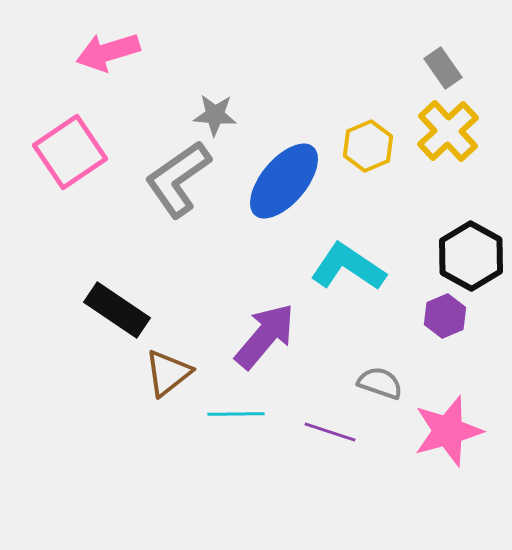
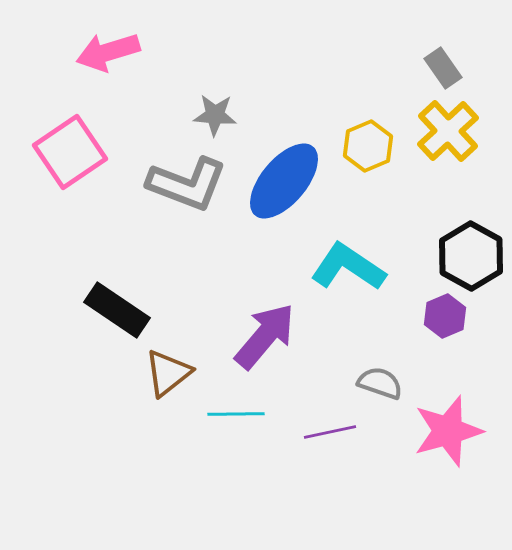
gray L-shape: moved 9 px right, 5 px down; rotated 124 degrees counterclockwise
purple line: rotated 30 degrees counterclockwise
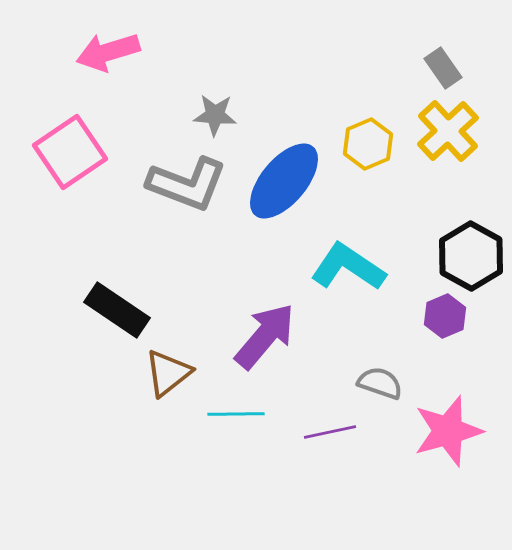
yellow hexagon: moved 2 px up
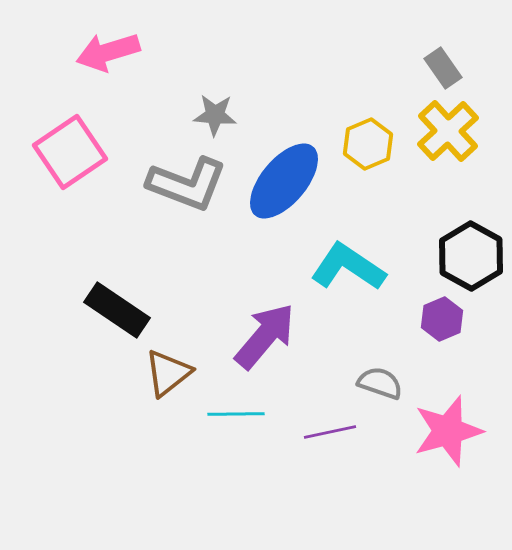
purple hexagon: moved 3 px left, 3 px down
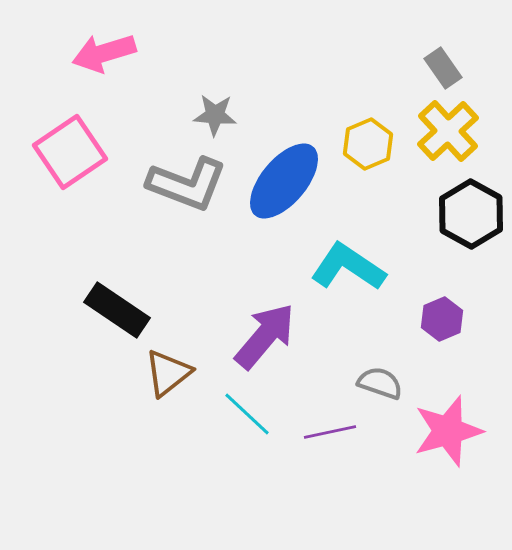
pink arrow: moved 4 px left, 1 px down
black hexagon: moved 42 px up
cyan line: moved 11 px right; rotated 44 degrees clockwise
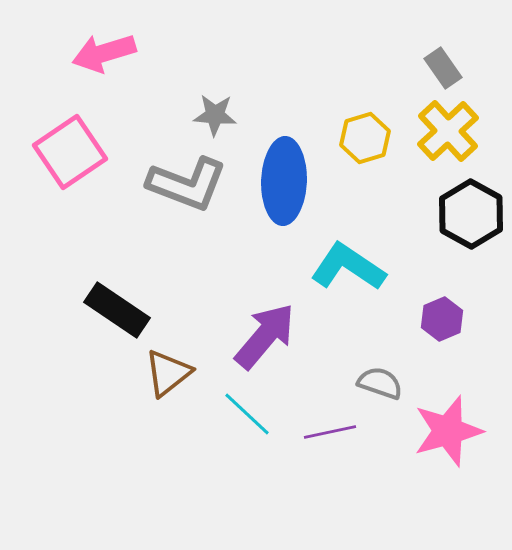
yellow hexagon: moved 3 px left, 6 px up; rotated 6 degrees clockwise
blue ellipse: rotated 38 degrees counterclockwise
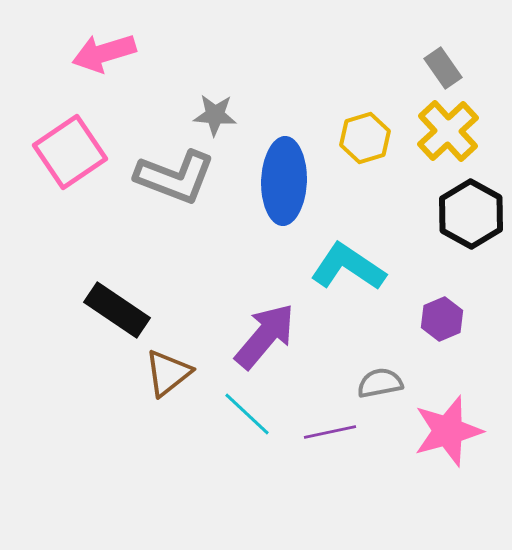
gray L-shape: moved 12 px left, 7 px up
gray semicircle: rotated 30 degrees counterclockwise
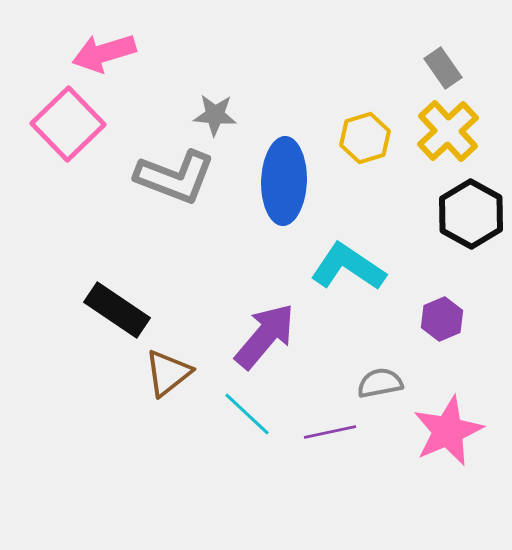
pink square: moved 2 px left, 28 px up; rotated 10 degrees counterclockwise
pink star: rotated 8 degrees counterclockwise
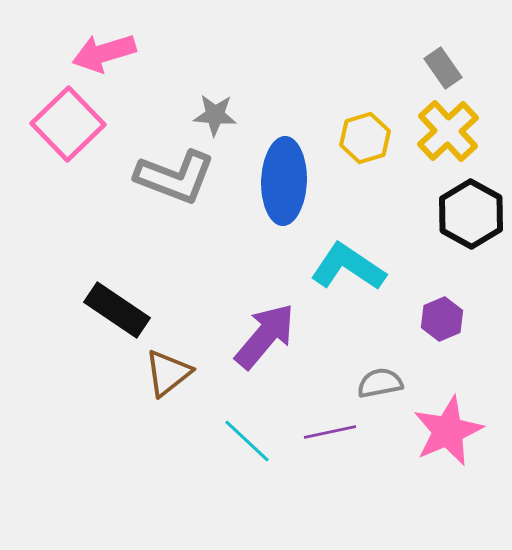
cyan line: moved 27 px down
